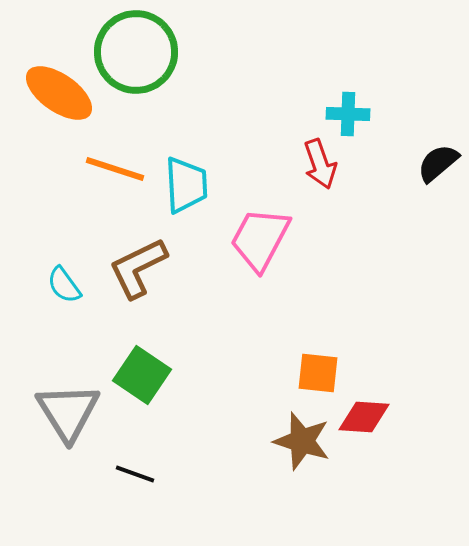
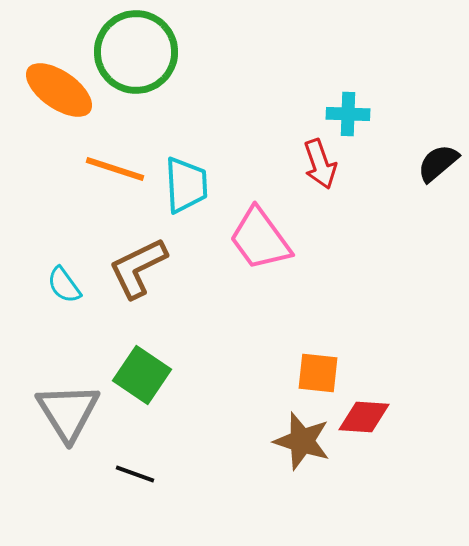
orange ellipse: moved 3 px up
pink trapezoid: rotated 64 degrees counterclockwise
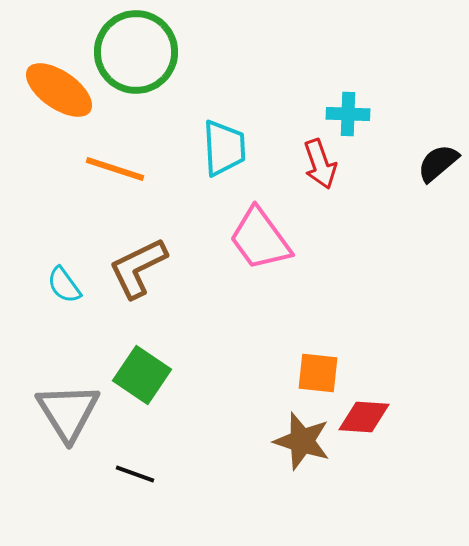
cyan trapezoid: moved 38 px right, 37 px up
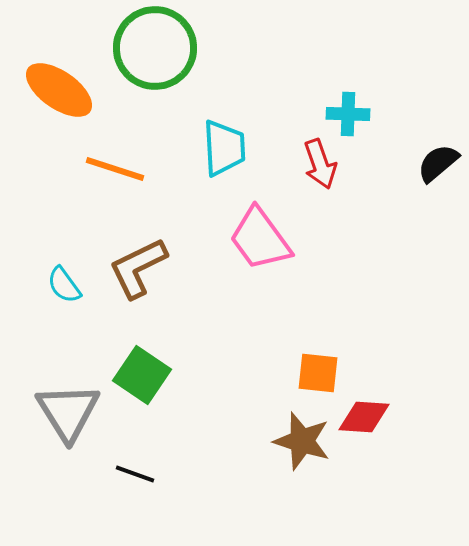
green circle: moved 19 px right, 4 px up
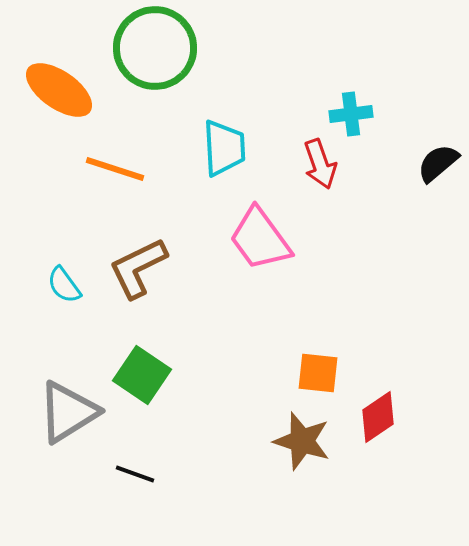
cyan cross: moved 3 px right; rotated 9 degrees counterclockwise
gray triangle: rotated 30 degrees clockwise
red diamond: moved 14 px right; rotated 38 degrees counterclockwise
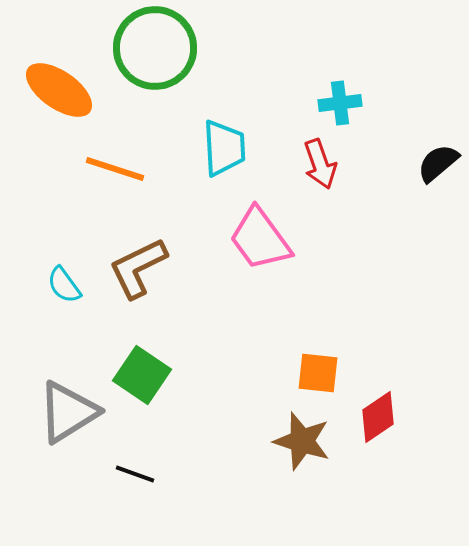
cyan cross: moved 11 px left, 11 px up
